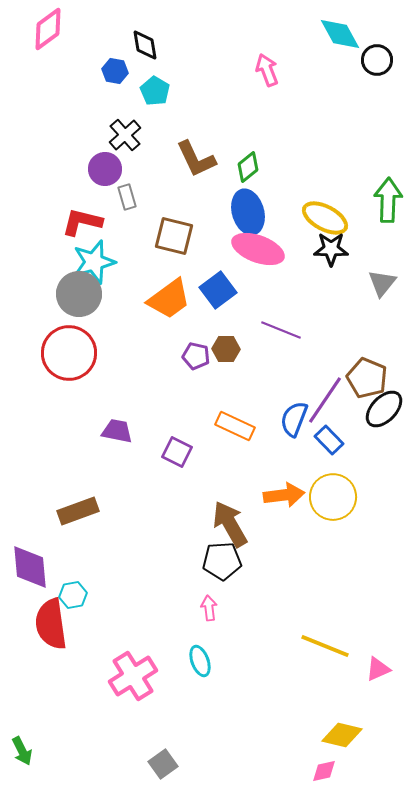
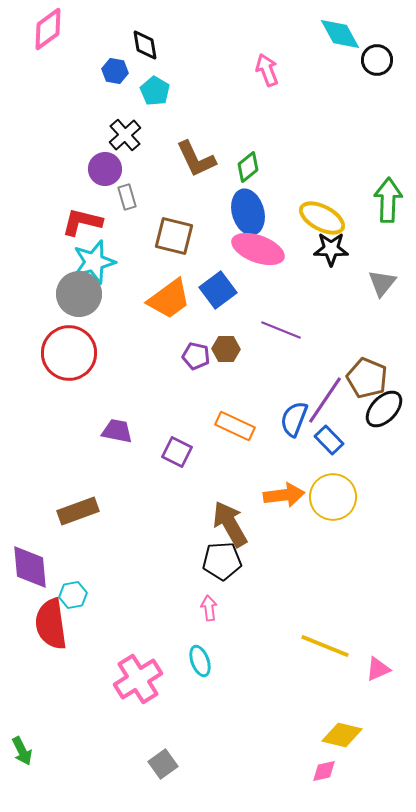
yellow ellipse at (325, 218): moved 3 px left
pink cross at (133, 676): moved 5 px right, 3 px down
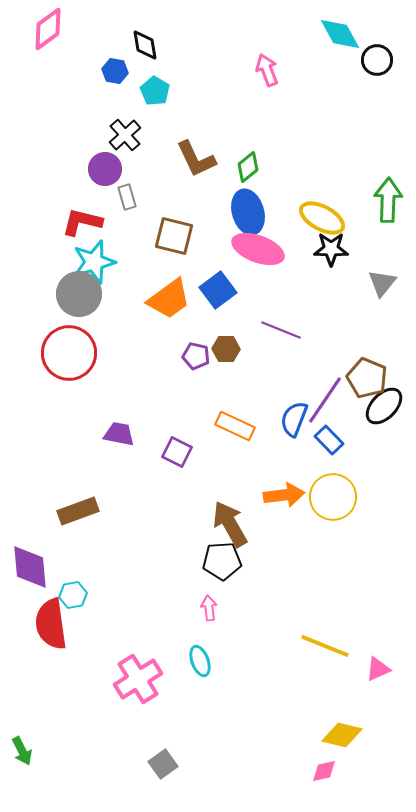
black ellipse at (384, 409): moved 3 px up
purple trapezoid at (117, 431): moved 2 px right, 3 px down
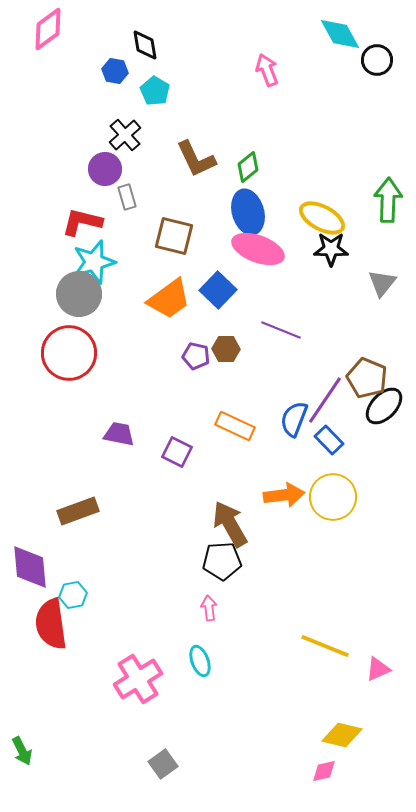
blue square at (218, 290): rotated 9 degrees counterclockwise
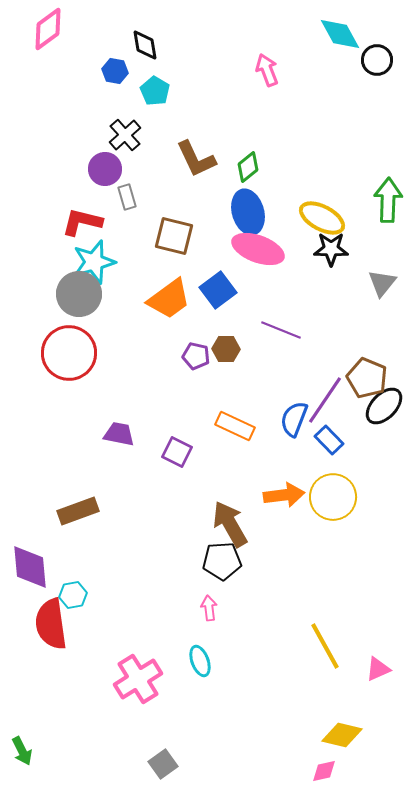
blue square at (218, 290): rotated 9 degrees clockwise
yellow line at (325, 646): rotated 39 degrees clockwise
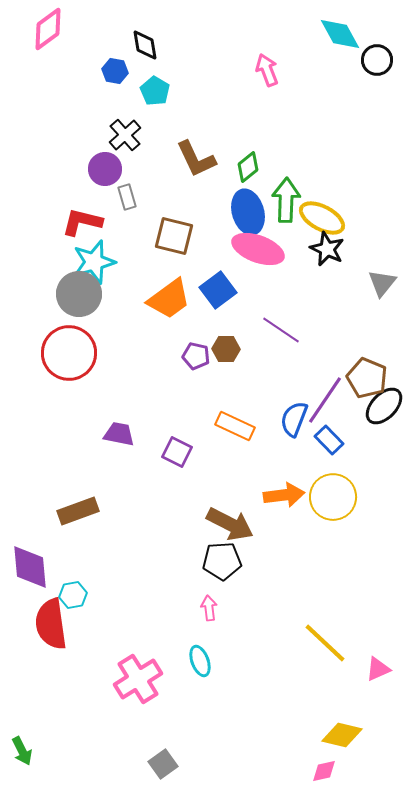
green arrow at (388, 200): moved 102 px left
black star at (331, 249): moved 4 px left; rotated 24 degrees clockwise
purple line at (281, 330): rotated 12 degrees clockwise
brown arrow at (230, 524): rotated 147 degrees clockwise
yellow line at (325, 646): moved 3 px up; rotated 18 degrees counterclockwise
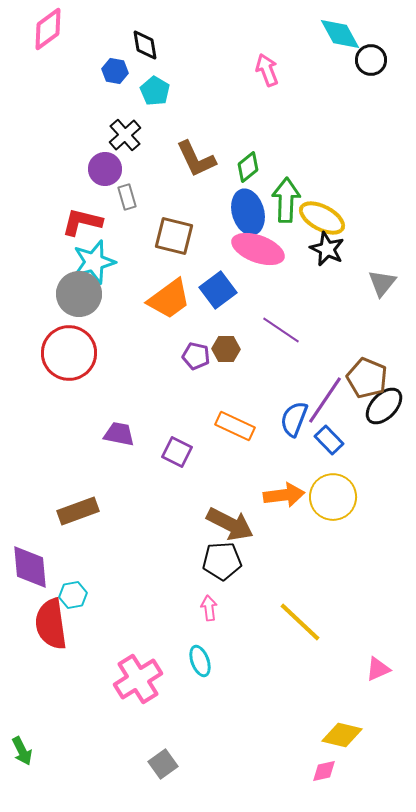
black circle at (377, 60): moved 6 px left
yellow line at (325, 643): moved 25 px left, 21 px up
